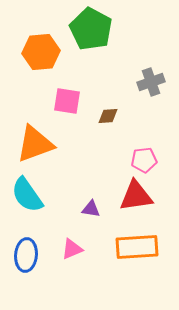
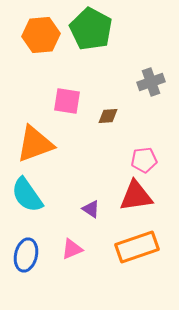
orange hexagon: moved 17 px up
purple triangle: rotated 24 degrees clockwise
orange rectangle: rotated 15 degrees counterclockwise
blue ellipse: rotated 8 degrees clockwise
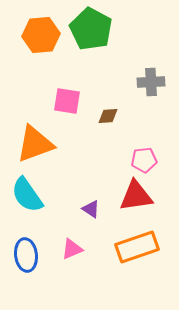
gray cross: rotated 16 degrees clockwise
blue ellipse: rotated 20 degrees counterclockwise
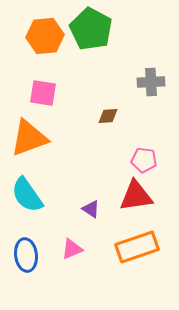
orange hexagon: moved 4 px right, 1 px down
pink square: moved 24 px left, 8 px up
orange triangle: moved 6 px left, 6 px up
pink pentagon: rotated 15 degrees clockwise
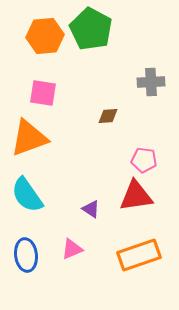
orange rectangle: moved 2 px right, 8 px down
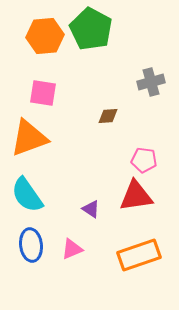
gray cross: rotated 12 degrees counterclockwise
blue ellipse: moved 5 px right, 10 px up
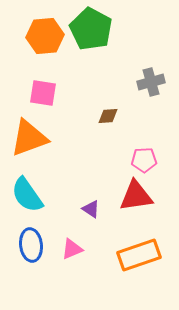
pink pentagon: rotated 10 degrees counterclockwise
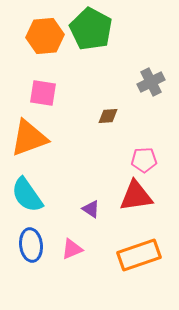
gray cross: rotated 12 degrees counterclockwise
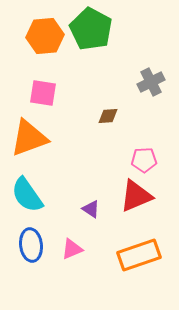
red triangle: rotated 15 degrees counterclockwise
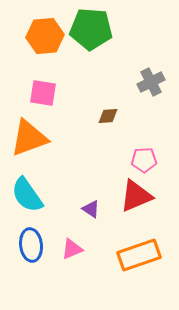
green pentagon: rotated 24 degrees counterclockwise
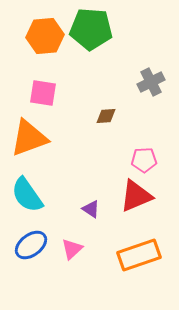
brown diamond: moved 2 px left
blue ellipse: rotated 60 degrees clockwise
pink triangle: rotated 20 degrees counterclockwise
